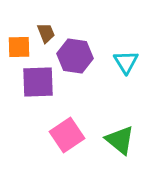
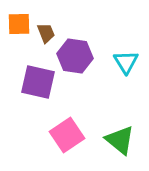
orange square: moved 23 px up
purple square: rotated 15 degrees clockwise
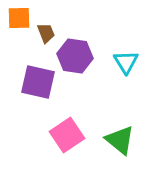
orange square: moved 6 px up
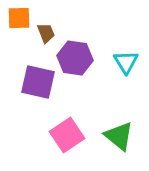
purple hexagon: moved 2 px down
green triangle: moved 1 px left, 4 px up
